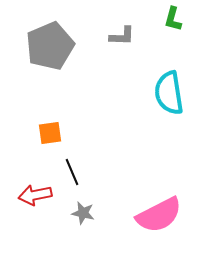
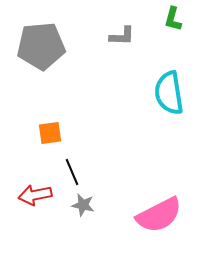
gray pentagon: moved 9 px left; rotated 18 degrees clockwise
gray star: moved 8 px up
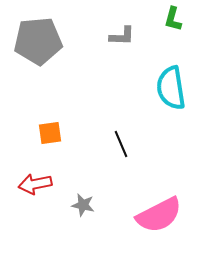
gray pentagon: moved 3 px left, 5 px up
cyan semicircle: moved 2 px right, 5 px up
black line: moved 49 px right, 28 px up
red arrow: moved 11 px up
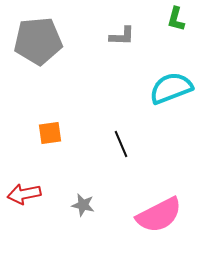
green L-shape: moved 3 px right
cyan semicircle: rotated 78 degrees clockwise
red arrow: moved 11 px left, 10 px down
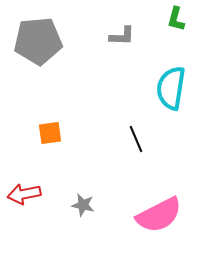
cyan semicircle: rotated 60 degrees counterclockwise
black line: moved 15 px right, 5 px up
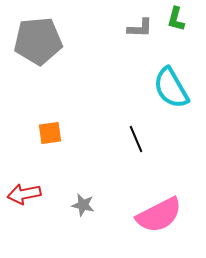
gray L-shape: moved 18 px right, 8 px up
cyan semicircle: rotated 39 degrees counterclockwise
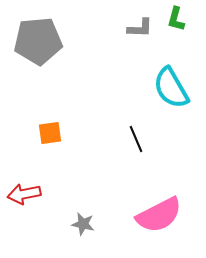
gray star: moved 19 px down
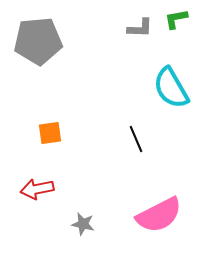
green L-shape: rotated 65 degrees clockwise
red arrow: moved 13 px right, 5 px up
